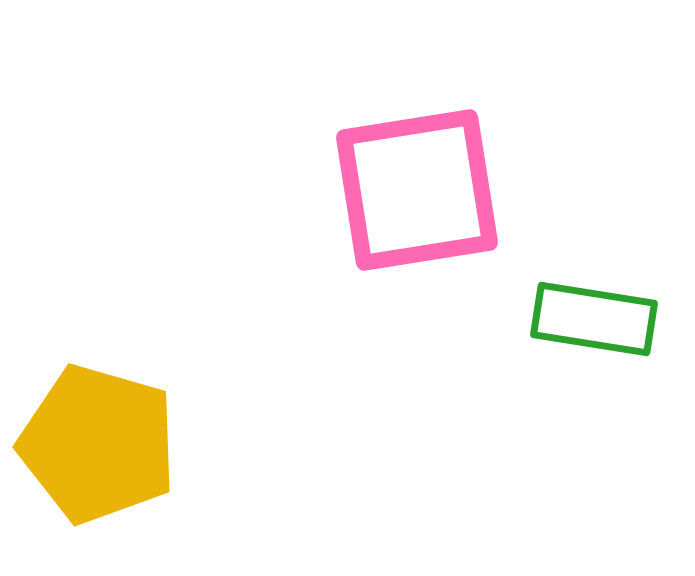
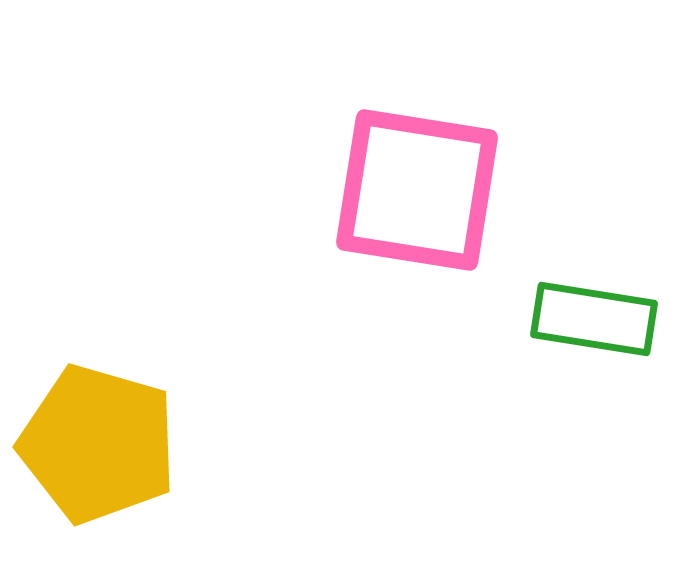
pink square: rotated 18 degrees clockwise
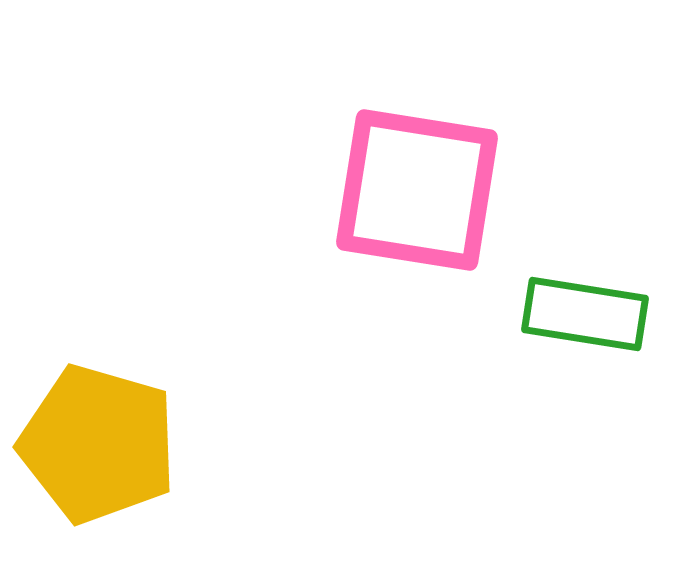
green rectangle: moved 9 px left, 5 px up
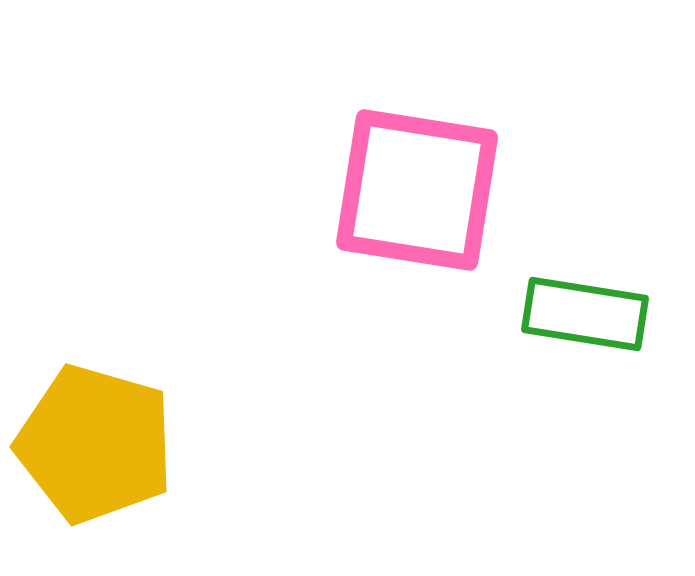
yellow pentagon: moved 3 px left
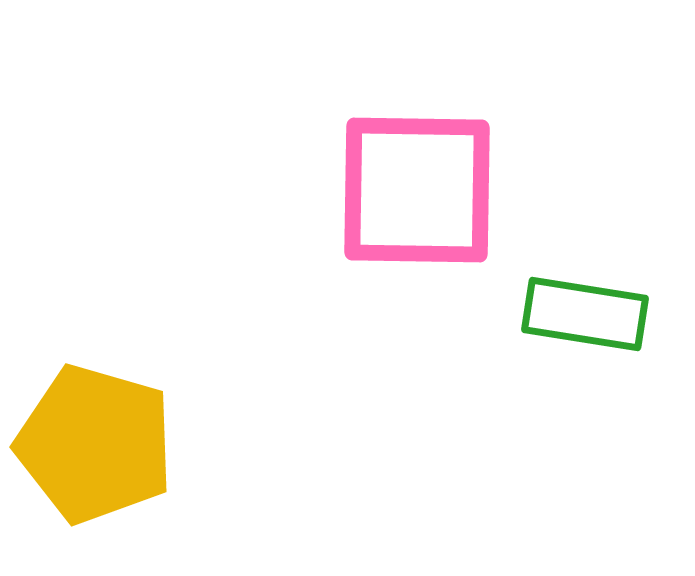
pink square: rotated 8 degrees counterclockwise
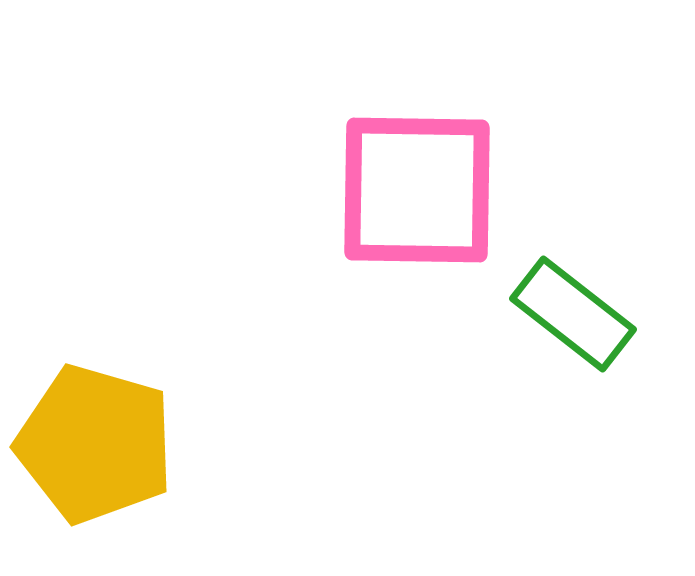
green rectangle: moved 12 px left; rotated 29 degrees clockwise
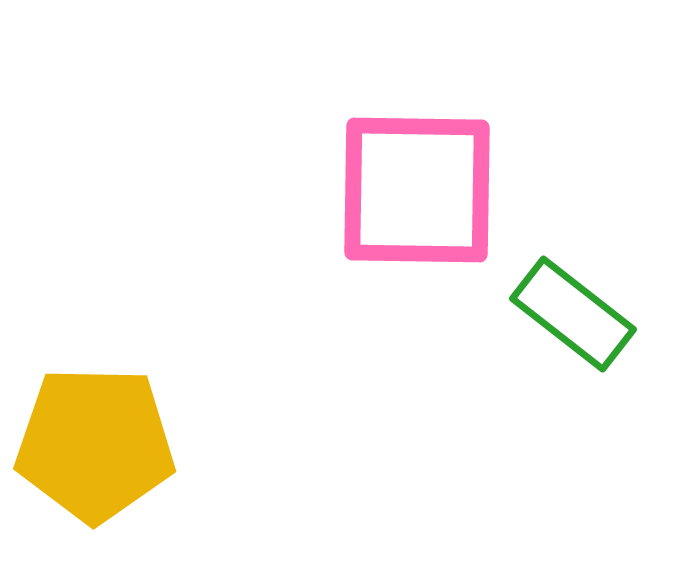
yellow pentagon: rotated 15 degrees counterclockwise
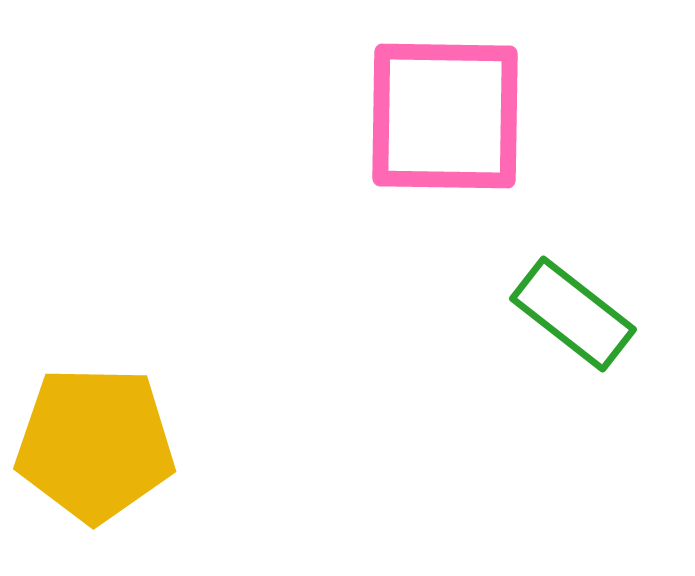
pink square: moved 28 px right, 74 px up
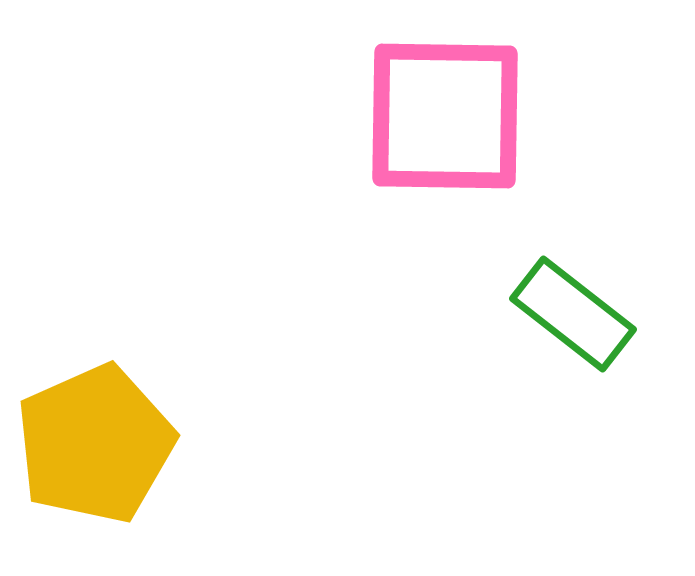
yellow pentagon: rotated 25 degrees counterclockwise
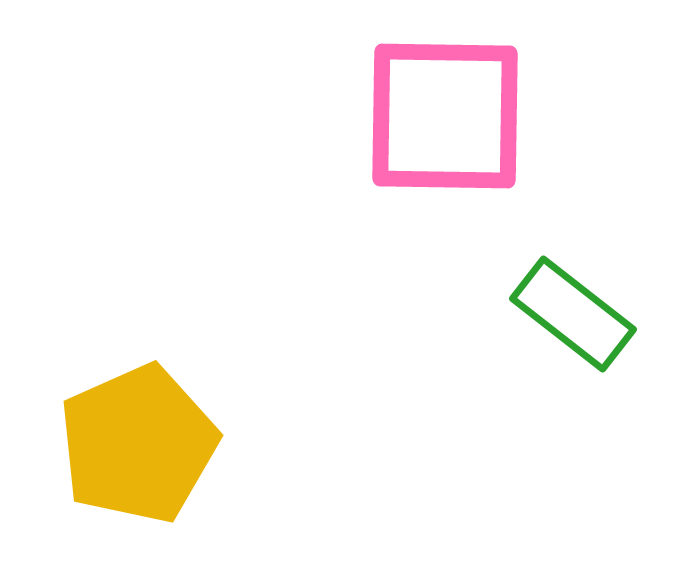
yellow pentagon: moved 43 px right
